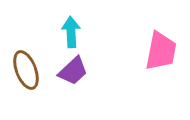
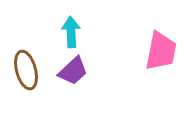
brown ellipse: rotated 6 degrees clockwise
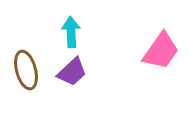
pink trapezoid: rotated 24 degrees clockwise
purple trapezoid: moved 1 px left, 1 px down
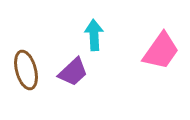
cyan arrow: moved 23 px right, 3 px down
purple trapezoid: moved 1 px right
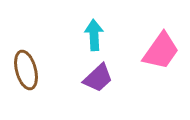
purple trapezoid: moved 25 px right, 6 px down
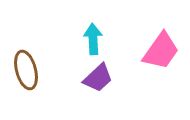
cyan arrow: moved 1 px left, 4 px down
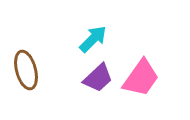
cyan arrow: rotated 48 degrees clockwise
pink trapezoid: moved 20 px left, 27 px down
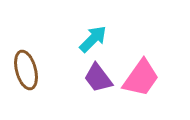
purple trapezoid: rotated 96 degrees clockwise
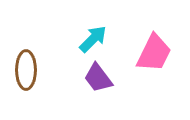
brown ellipse: rotated 15 degrees clockwise
pink trapezoid: moved 13 px right, 25 px up; rotated 9 degrees counterclockwise
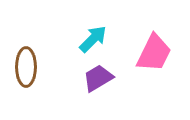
brown ellipse: moved 3 px up
purple trapezoid: rotated 96 degrees clockwise
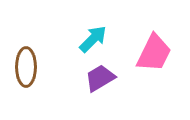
purple trapezoid: moved 2 px right
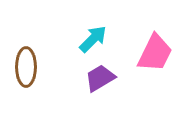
pink trapezoid: moved 1 px right
